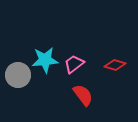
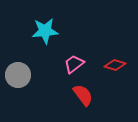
cyan star: moved 29 px up
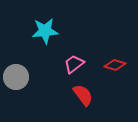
gray circle: moved 2 px left, 2 px down
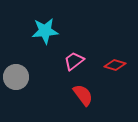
pink trapezoid: moved 3 px up
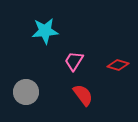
pink trapezoid: rotated 20 degrees counterclockwise
red diamond: moved 3 px right
gray circle: moved 10 px right, 15 px down
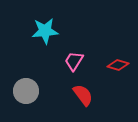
gray circle: moved 1 px up
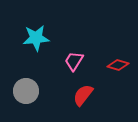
cyan star: moved 9 px left, 7 px down
red semicircle: rotated 105 degrees counterclockwise
